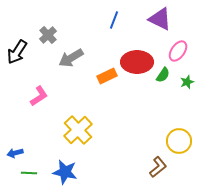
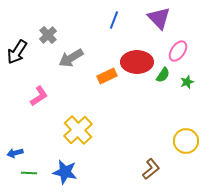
purple triangle: moved 1 px left, 1 px up; rotated 20 degrees clockwise
yellow circle: moved 7 px right
brown L-shape: moved 7 px left, 2 px down
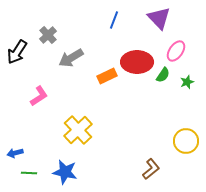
pink ellipse: moved 2 px left
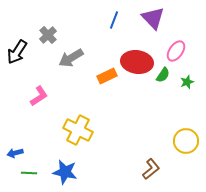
purple triangle: moved 6 px left
red ellipse: rotated 8 degrees clockwise
yellow cross: rotated 20 degrees counterclockwise
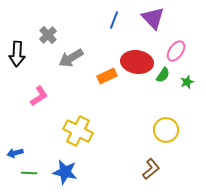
black arrow: moved 2 px down; rotated 30 degrees counterclockwise
yellow cross: moved 1 px down
yellow circle: moved 20 px left, 11 px up
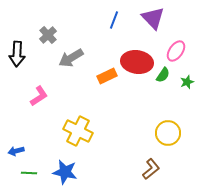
yellow circle: moved 2 px right, 3 px down
blue arrow: moved 1 px right, 2 px up
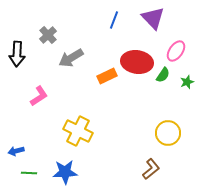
blue star: rotated 15 degrees counterclockwise
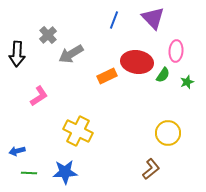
pink ellipse: rotated 30 degrees counterclockwise
gray arrow: moved 4 px up
blue arrow: moved 1 px right
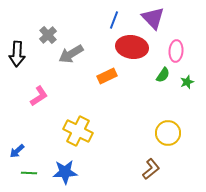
red ellipse: moved 5 px left, 15 px up
blue arrow: rotated 28 degrees counterclockwise
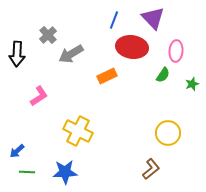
green star: moved 5 px right, 2 px down
green line: moved 2 px left, 1 px up
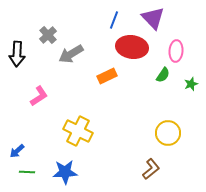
green star: moved 1 px left
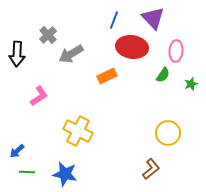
blue star: moved 2 px down; rotated 15 degrees clockwise
